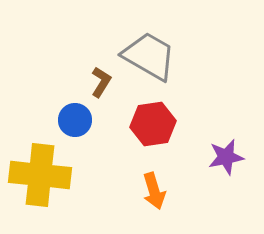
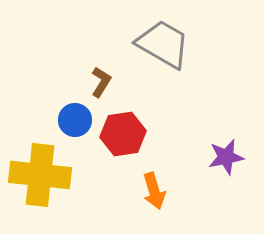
gray trapezoid: moved 14 px right, 12 px up
red hexagon: moved 30 px left, 10 px down
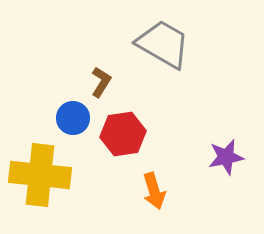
blue circle: moved 2 px left, 2 px up
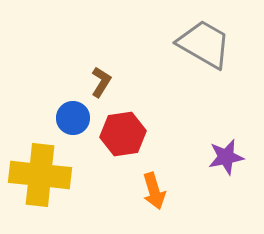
gray trapezoid: moved 41 px right
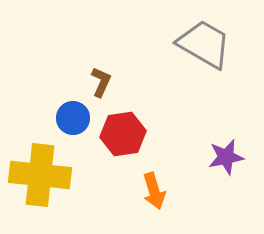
brown L-shape: rotated 8 degrees counterclockwise
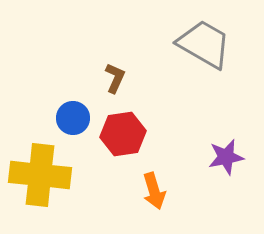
brown L-shape: moved 14 px right, 4 px up
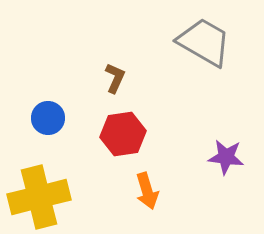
gray trapezoid: moved 2 px up
blue circle: moved 25 px left
purple star: rotated 18 degrees clockwise
yellow cross: moved 1 px left, 22 px down; rotated 20 degrees counterclockwise
orange arrow: moved 7 px left
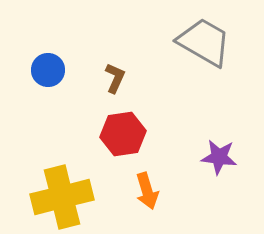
blue circle: moved 48 px up
purple star: moved 7 px left
yellow cross: moved 23 px right
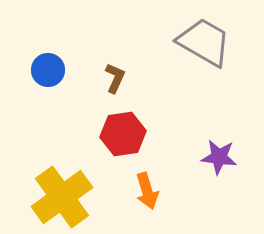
yellow cross: rotated 22 degrees counterclockwise
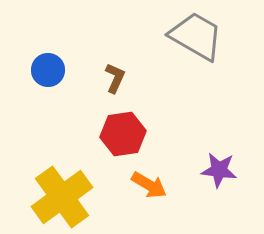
gray trapezoid: moved 8 px left, 6 px up
purple star: moved 13 px down
orange arrow: moved 2 px right, 6 px up; rotated 42 degrees counterclockwise
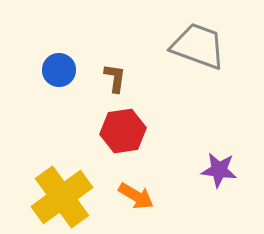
gray trapezoid: moved 2 px right, 10 px down; rotated 10 degrees counterclockwise
blue circle: moved 11 px right
brown L-shape: rotated 16 degrees counterclockwise
red hexagon: moved 3 px up
orange arrow: moved 13 px left, 11 px down
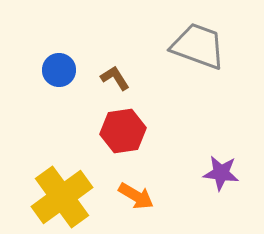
brown L-shape: rotated 40 degrees counterclockwise
purple star: moved 2 px right, 3 px down
